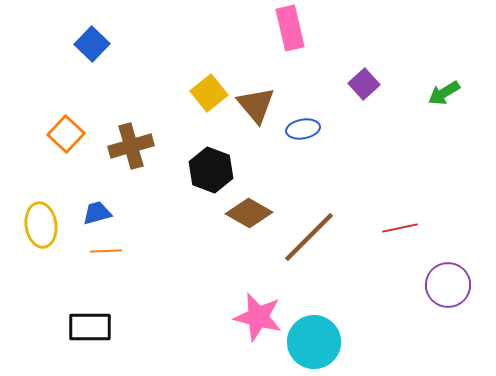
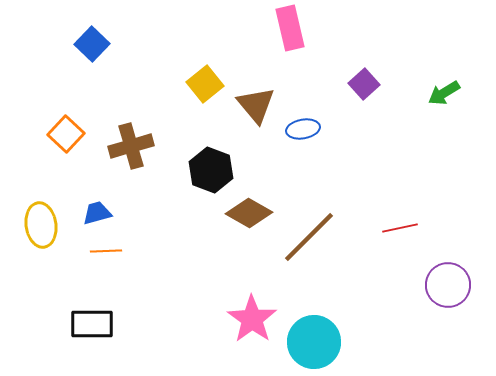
yellow square: moved 4 px left, 9 px up
pink star: moved 6 px left, 2 px down; rotated 21 degrees clockwise
black rectangle: moved 2 px right, 3 px up
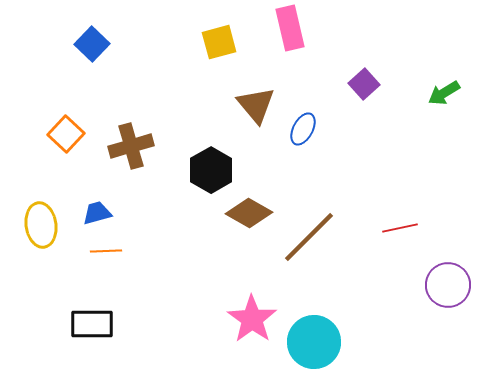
yellow square: moved 14 px right, 42 px up; rotated 24 degrees clockwise
blue ellipse: rotated 52 degrees counterclockwise
black hexagon: rotated 9 degrees clockwise
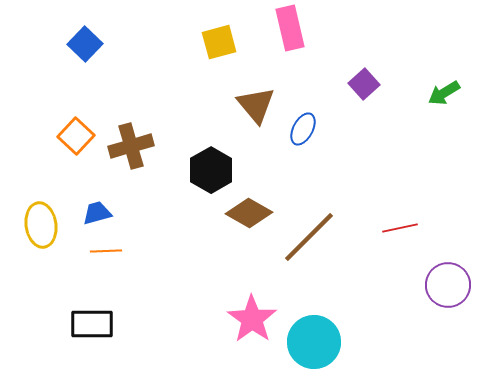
blue square: moved 7 px left
orange square: moved 10 px right, 2 px down
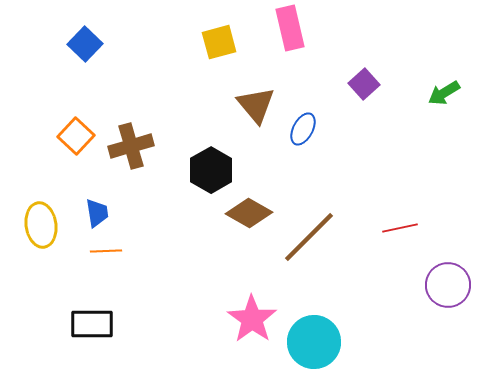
blue trapezoid: rotated 96 degrees clockwise
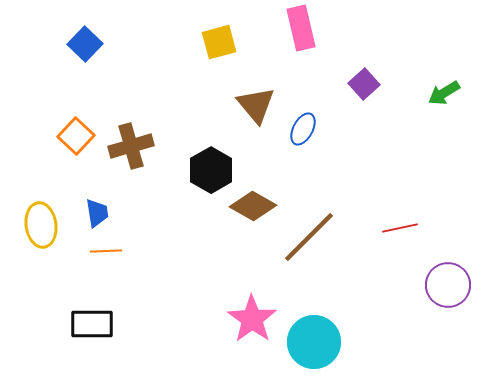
pink rectangle: moved 11 px right
brown diamond: moved 4 px right, 7 px up
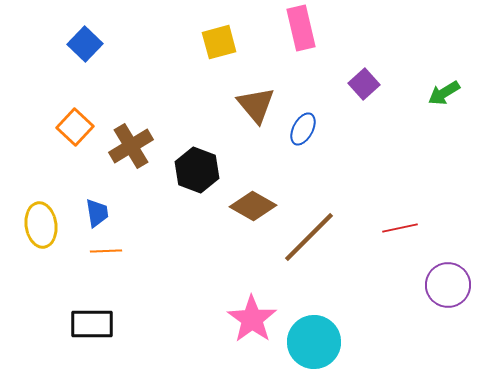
orange square: moved 1 px left, 9 px up
brown cross: rotated 15 degrees counterclockwise
black hexagon: moved 14 px left; rotated 9 degrees counterclockwise
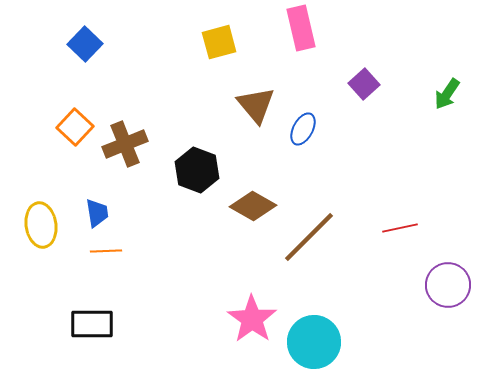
green arrow: moved 3 px right, 1 px down; rotated 24 degrees counterclockwise
brown cross: moved 6 px left, 2 px up; rotated 9 degrees clockwise
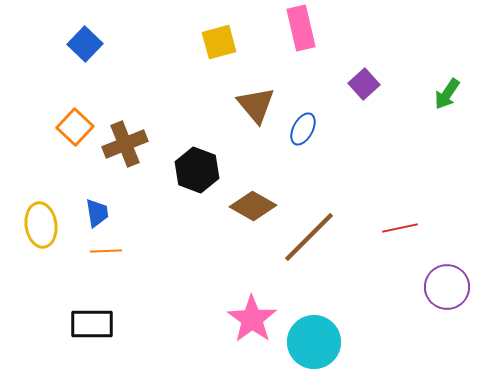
purple circle: moved 1 px left, 2 px down
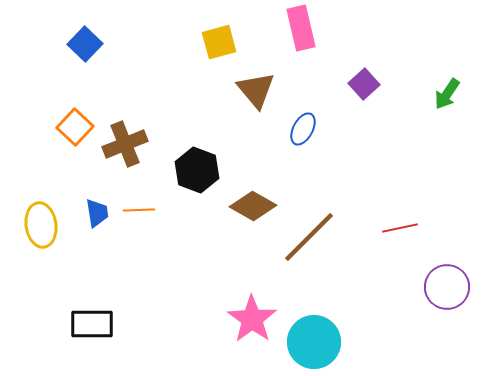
brown triangle: moved 15 px up
orange line: moved 33 px right, 41 px up
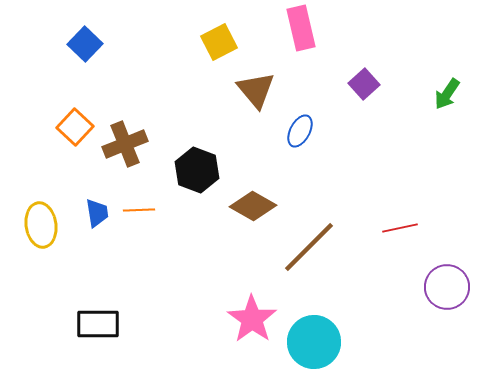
yellow square: rotated 12 degrees counterclockwise
blue ellipse: moved 3 px left, 2 px down
brown line: moved 10 px down
black rectangle: moved 6 px right
